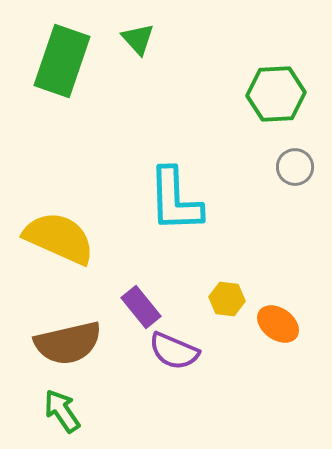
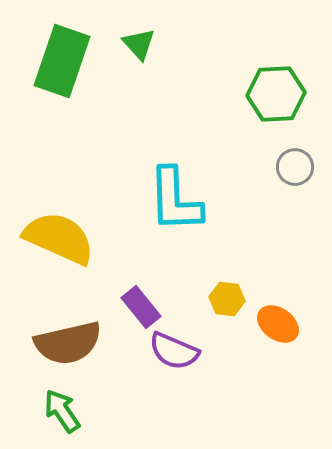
green triangle: moved 1 px right, 5 px down
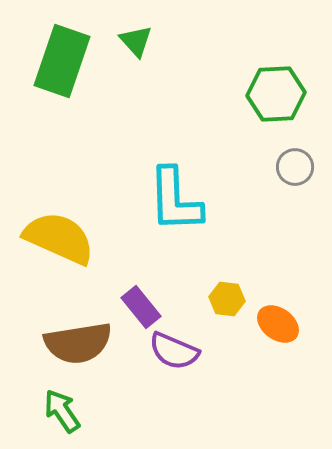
green triangle: moved 3 px left, 3 px up
brown semicircle: moved 10 px right; rotated 4 degrees clockwise
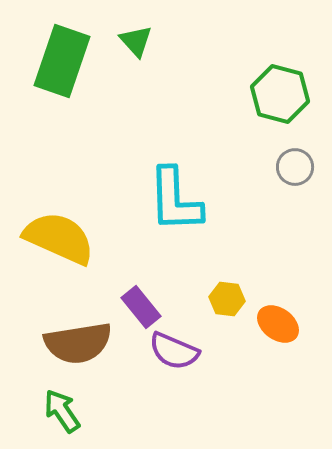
green hexagon: moved 4 px right; rotated 18 degrees clockwise
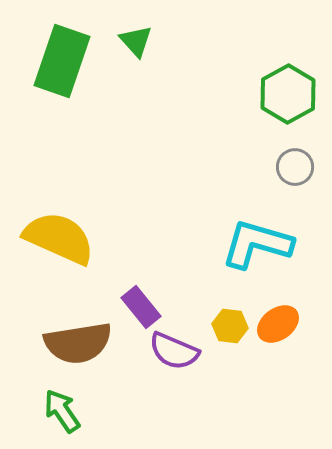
green hexagon: moved 8 px right; rotated 16 degrees clockwise
cyan L-shape: moved 82 px right, 44 px down; rotated 108 degrees clockwise
yellow hexagon: moved 3 px right, 27 px down
orange ellipse: rotated 72 degrees counterclockwise
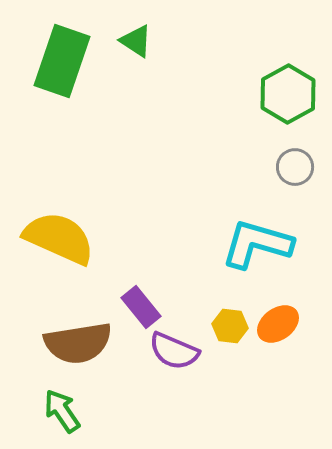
green triangle: rotated 15 degrees counterclockwise
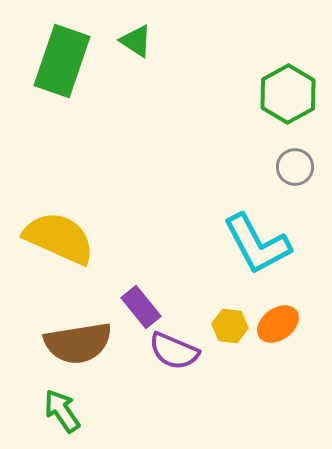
cyan L-shape: rotated 134 degrees counterclockwise
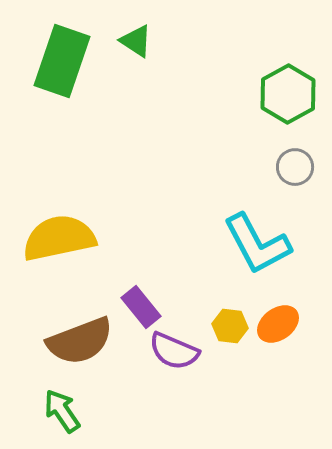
yellow semicircle: rotated 36 degrees counterclockwise
brown semicircle: moved 2 px right, 2 px up; rotated 12 degrees counterclockwise
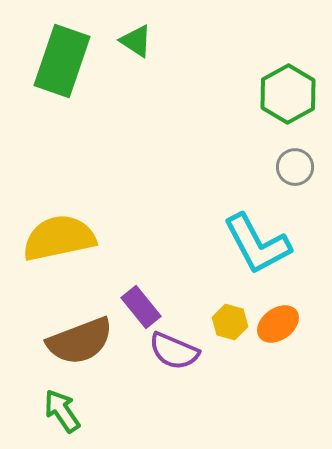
yellow hexagon: moved 4 px up; rotated 8 degrees clockwise
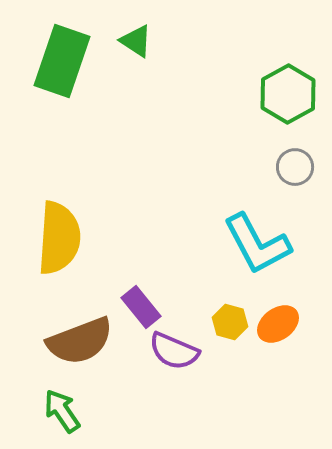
yellow semicircle: rotated 106 degrees clockwise
